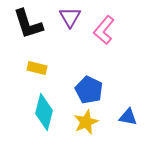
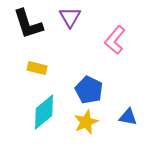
pink L-shape: moved 11 px right, 10 px down
cyan diamond: rotated 36 degrees clockwise
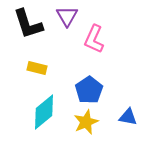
purple triangle: moved 3 px left, 1 px up
pink L-shape: moved 21 px left, 1 px up; rotated 16 degrees counterclockwise
blue pentagon: rotated 12 degrees clockwise
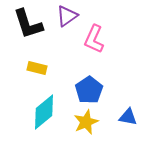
purple triangle: rotated 25 degrees clockwise
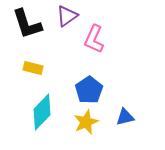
black L-shape: moved 1 px left
yellow rectangle: moved 4 px left
cyan diamond: moved 2 px left; rotated 6 degrees counterclockwise
blue triangle: moved 3 px left; rotated 24 degrees counterclockwise
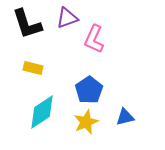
purple triangle: moved 2 px down; rotated 15 degrees clockwise
cyan diamond: rotated 12 degrees clockwise
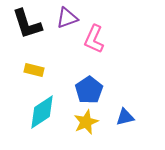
yellow rectangle: moved 1 px right, 2 px down
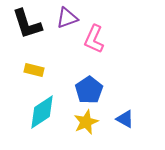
blue triangle: moved 2 px down; rotated 42 degrees clockwise
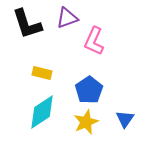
pink L-shape: moved 2 px down
yellow rectangle: moved 8 px right, 3 px down
blue triangle: rotated 36 degrees clockwise
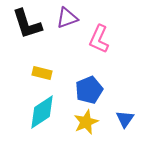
pink L-shape: moved 5 px right, 2 px up
blue pentagon: rotated 12 degrees clockwise
